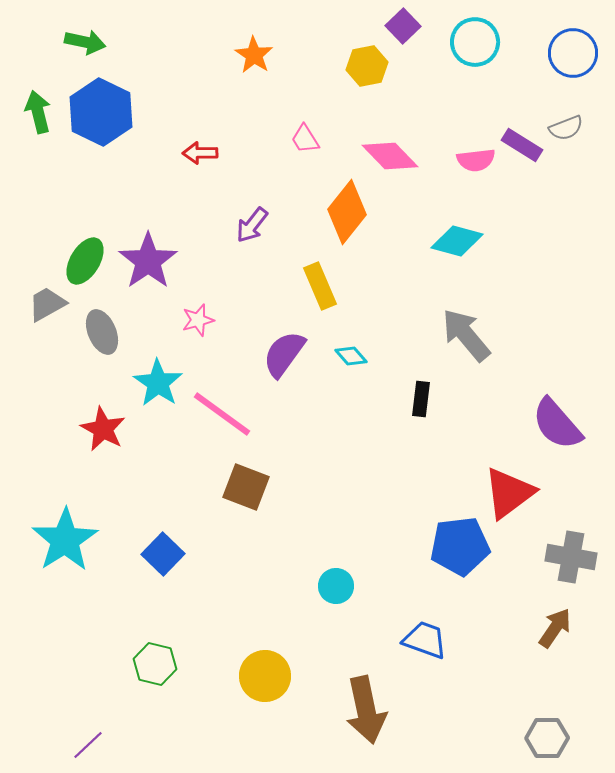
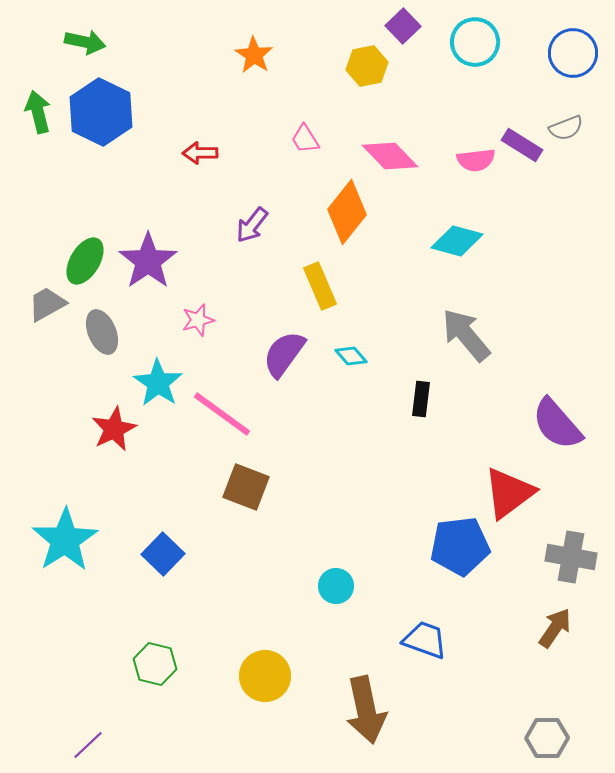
red star at (103, 429): moved 11 px right; rotated 18 degrees clockwise
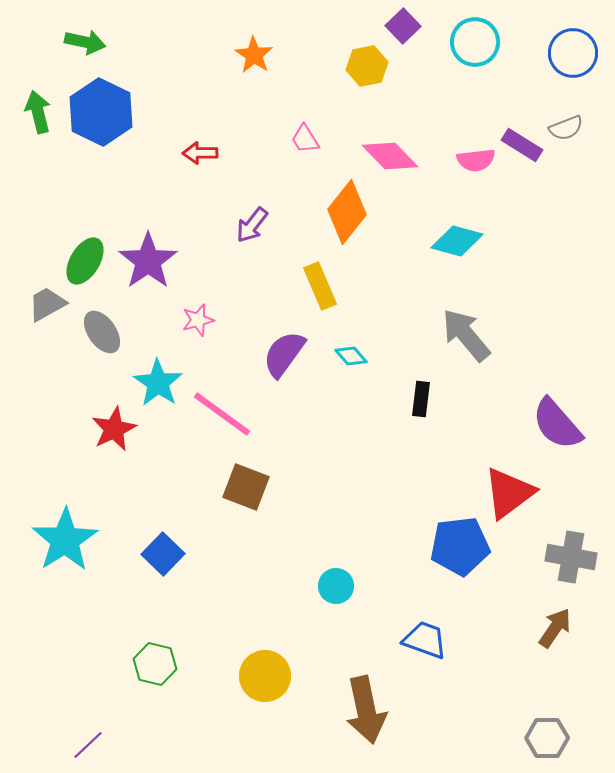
gray ellipse at (102, 332): rotated 12 degrees counterclockwise
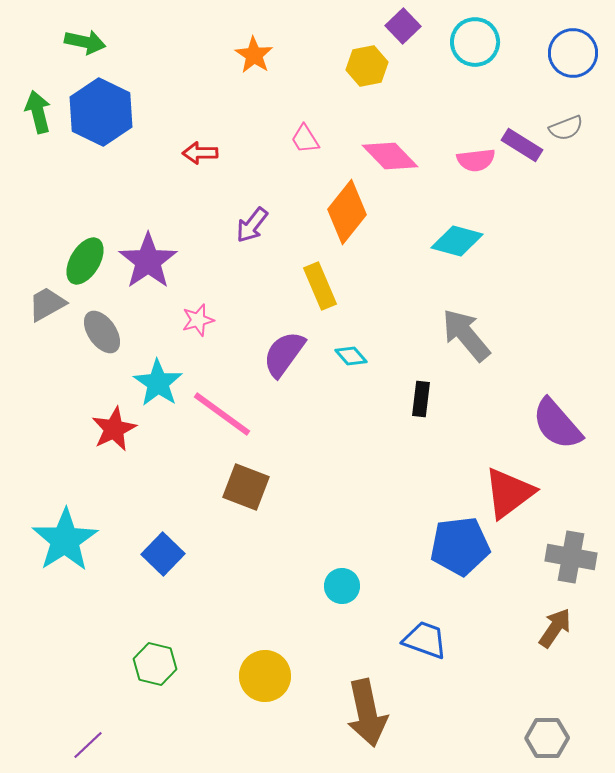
cyan circle at (336, 586): moved 6 px right
brown arrow at (366, 710): moved 1 px right, 3 px down
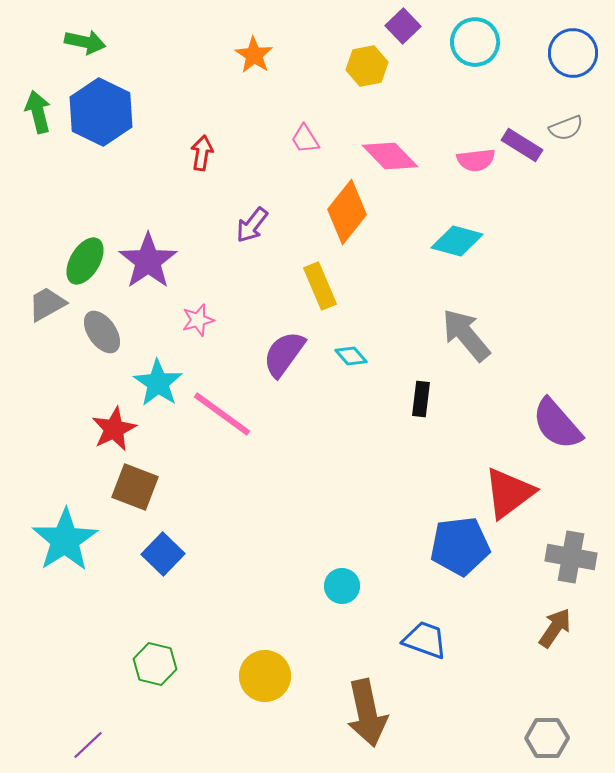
red arrow at (200, 153): moved 2 px right; rotated 100 degrees clockwise
brown square at (246, 487): moved 111 px left
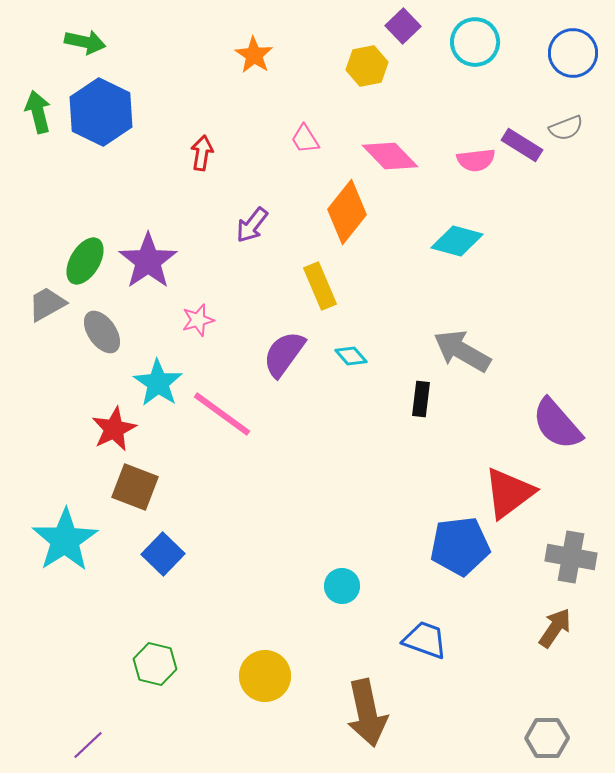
gray arrow at (466, 335): moved 4 px left, 16 px down; rotated 20 degrees counterclockwise
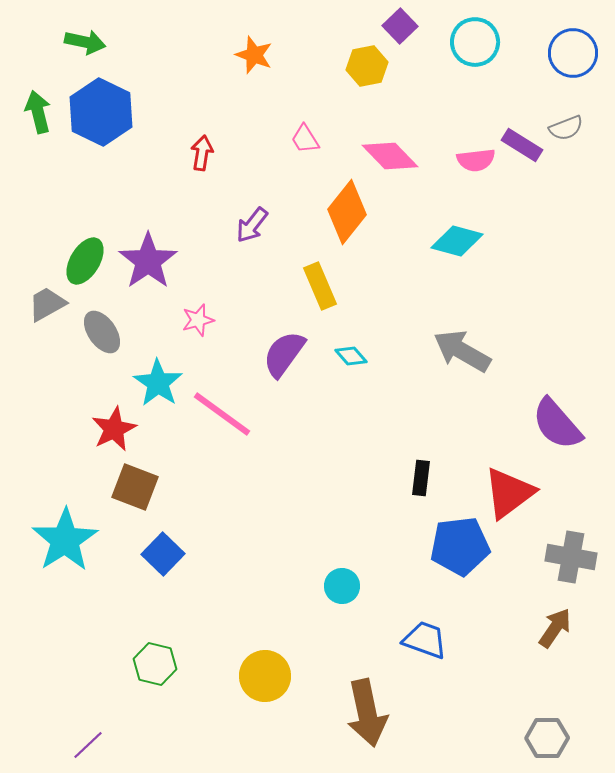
purple square at (403, 26): moved 3 px left
orange star at (254, 55): rotated 12 degrees counterclockwise
black rectangle at (421, 399): moved 79 px down
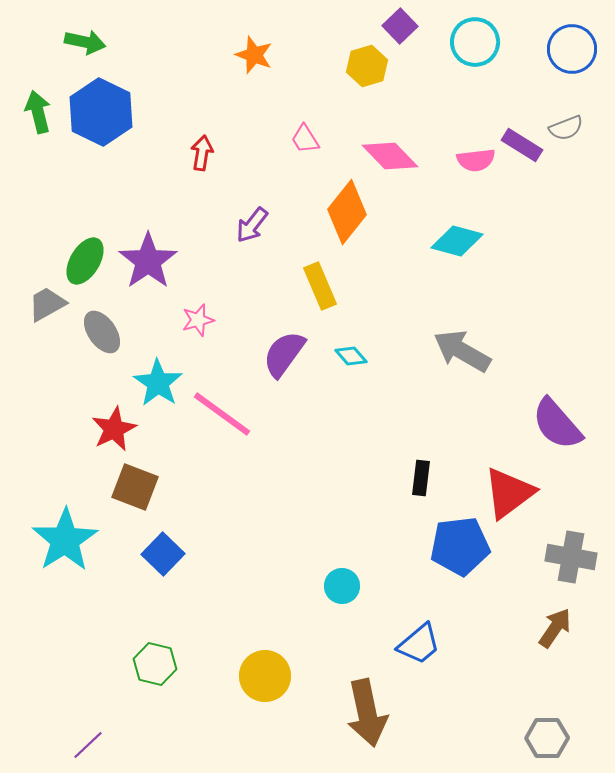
blue circle at (573, 53): moved 1 px left, 4 px up
yellow hexagon at (367, 66): rotated 6 degrees counterclockwise
blue trapezoid at (425, 640): moved 6 px left, 4 px down; rotated 120 degrees clockwise
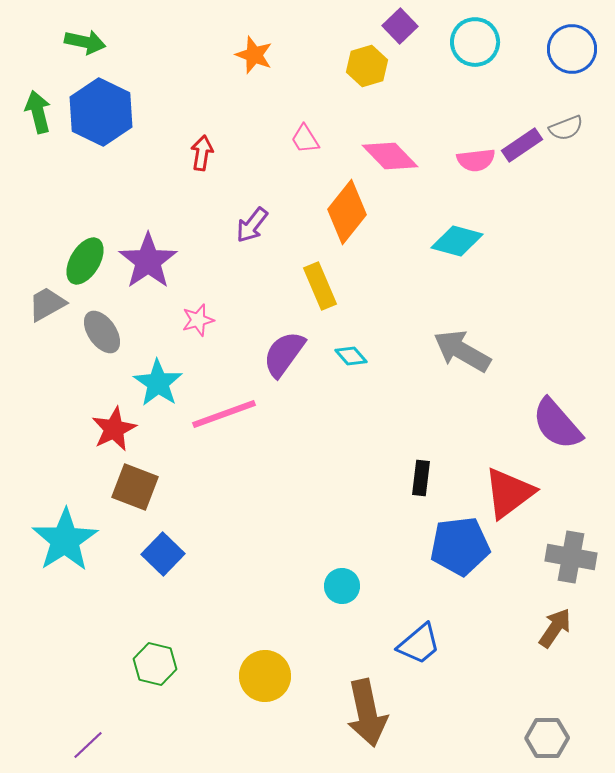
purple rectangle at (522, 145): rotated 66 degrees counterclockwise
pink line at (222, 414): moved 2 px right; rotated 56 degrees counterclockwise
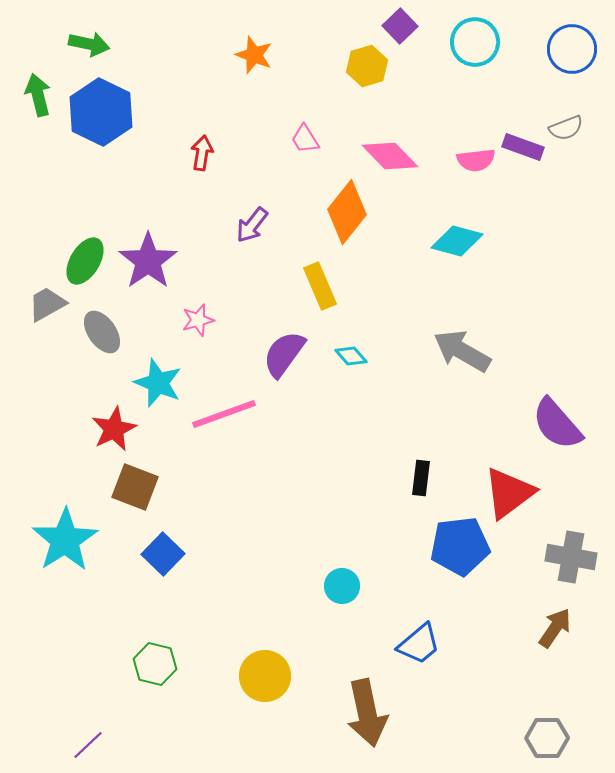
green arrow at (85, 42): moved 4 px right, 2 px down
green arrow at (38, 112): moved 17 px up
purple rectangle at (522, 145): moved 1 px right, 2 px down; rotated 54 degrees clockwise
cyan star at (158, 383): rotated 12 degrees counterclockwise
